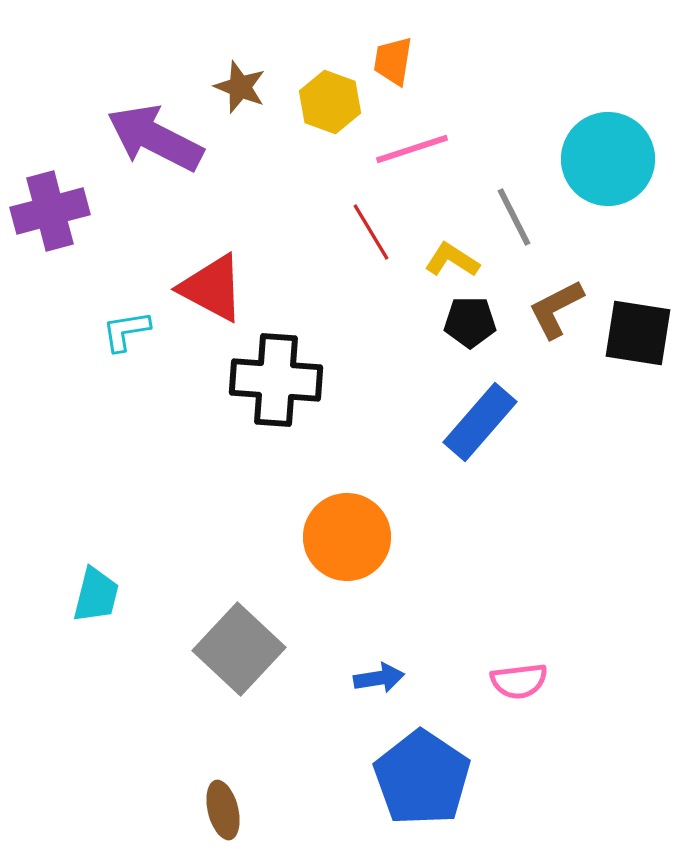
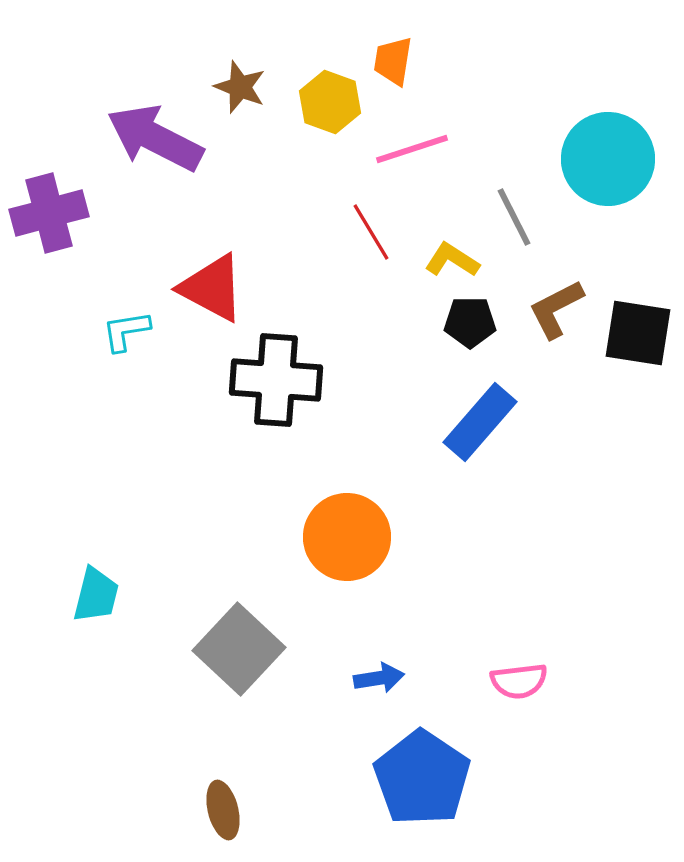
purple cross: moved 1 px left, 2 px down
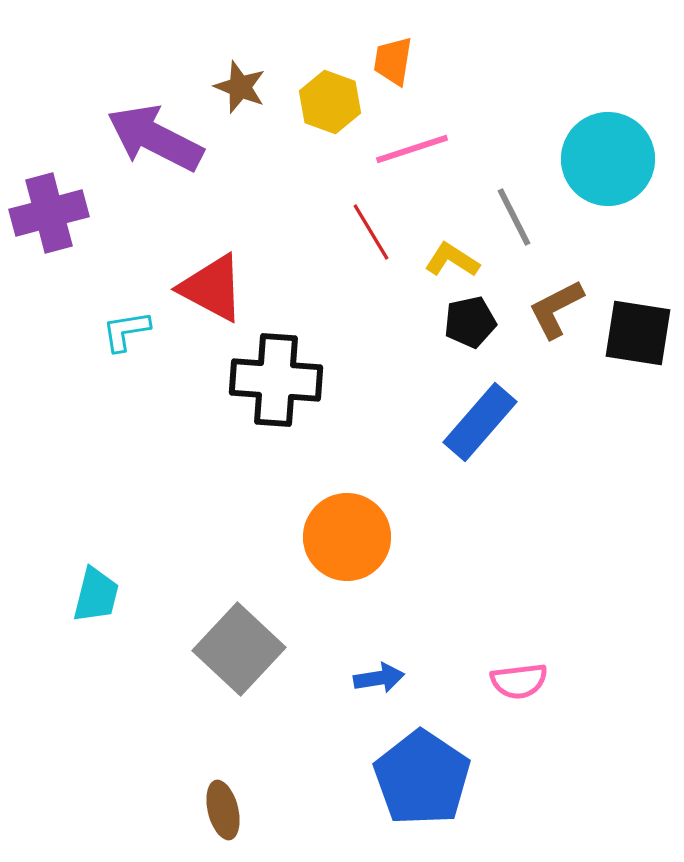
black pentagon: rotated 12 degrees counterclockwise
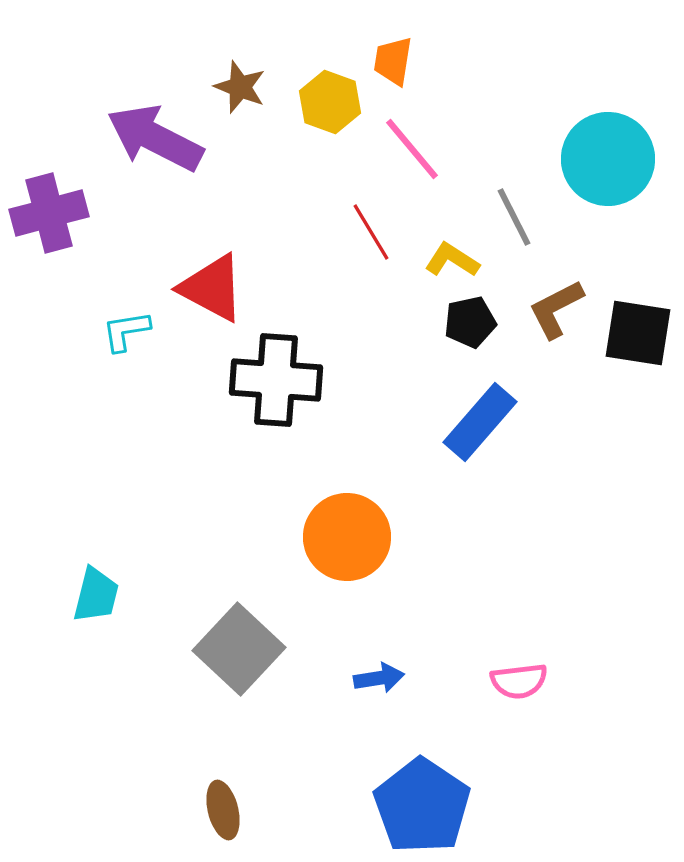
pink line: rotated 68 degrees clockwise
blue pentagon: moved 28 px down
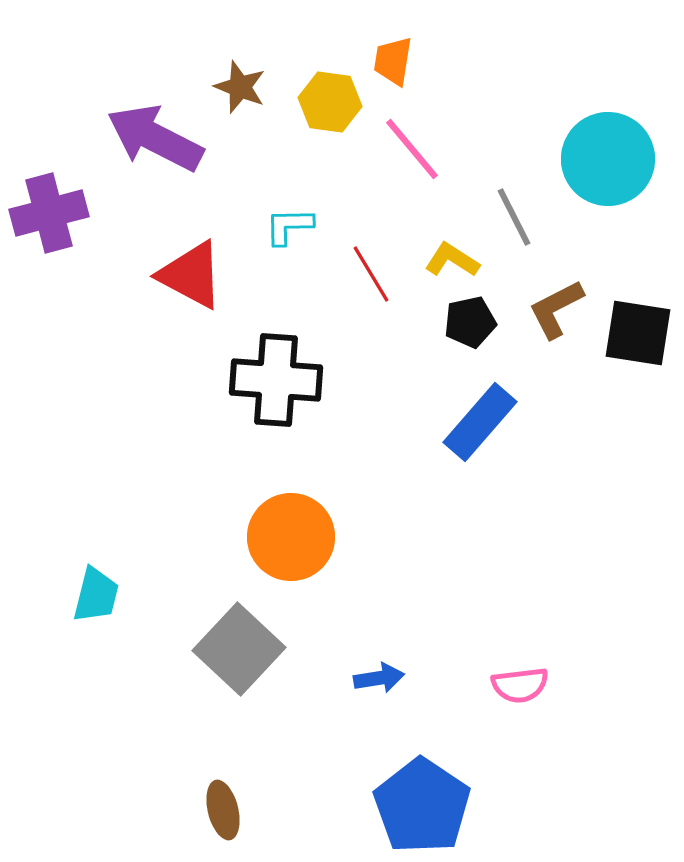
yellow hexagon: rotated 12 degrees counterclockwise
red line: moved 42 px down
red triangle: moved 21 px left, 13 px up
cyan L-shape: moved 163 px right, 105 px up; rotated 8 degrees clockwise
orange circle: moved 56 px left
pink semicircle: moved 1 px right, 4 px down
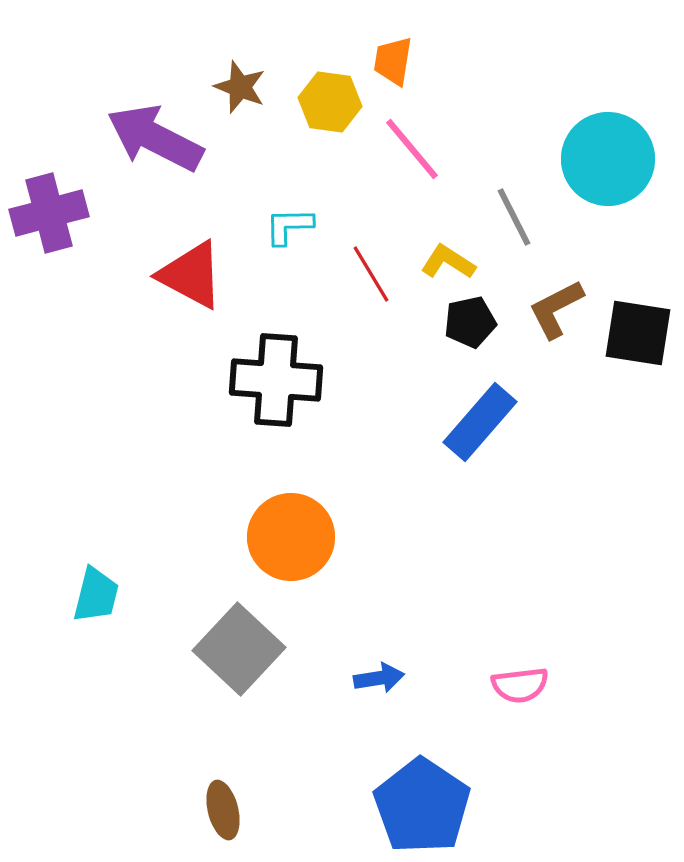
yellow L-shape: moved 4 px left, 2 px down
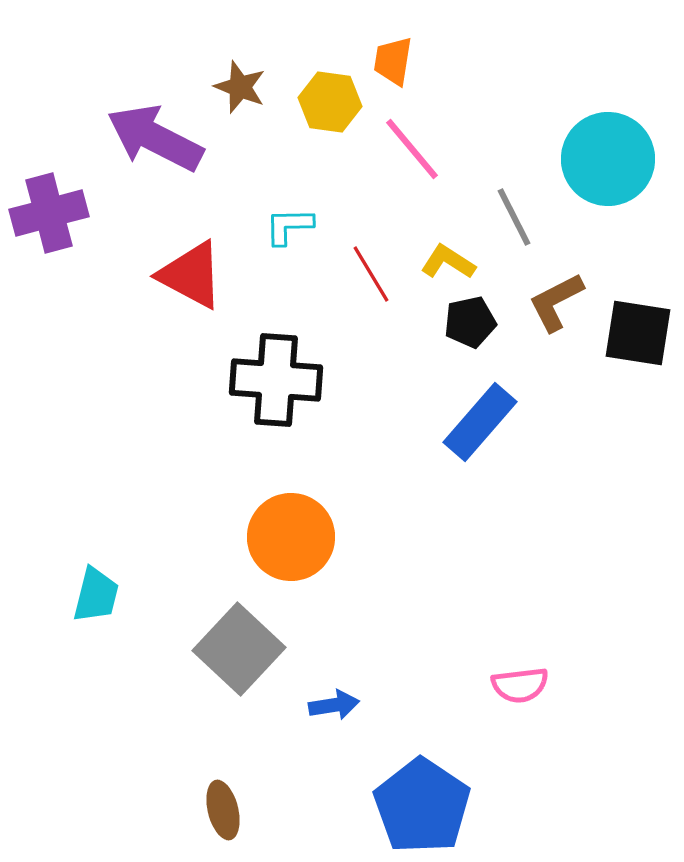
brown L-shape: moved 7 px up
blue arrow: moved 45 px left, 27 px down
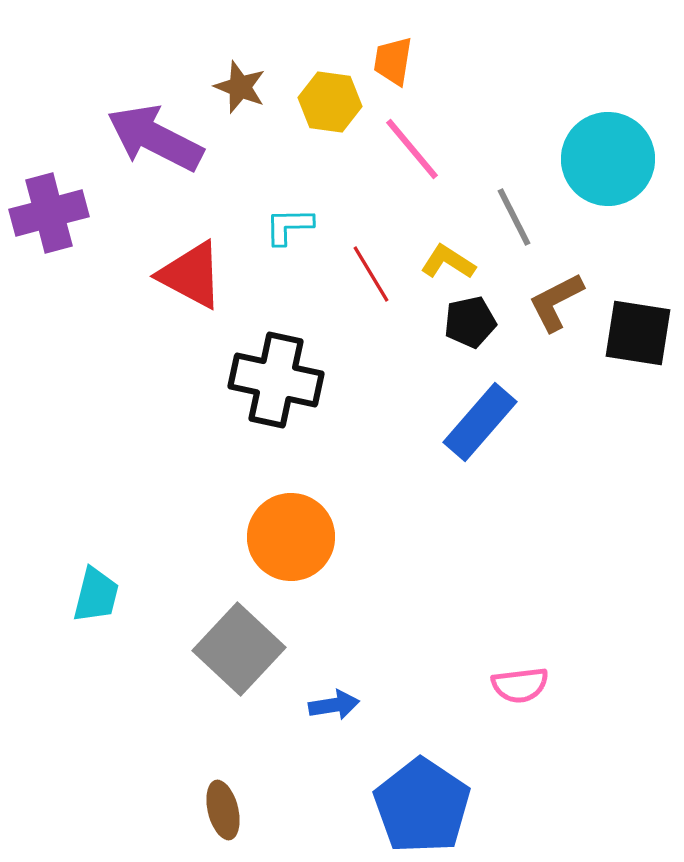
black cross: rotated 8 degrees clockwise
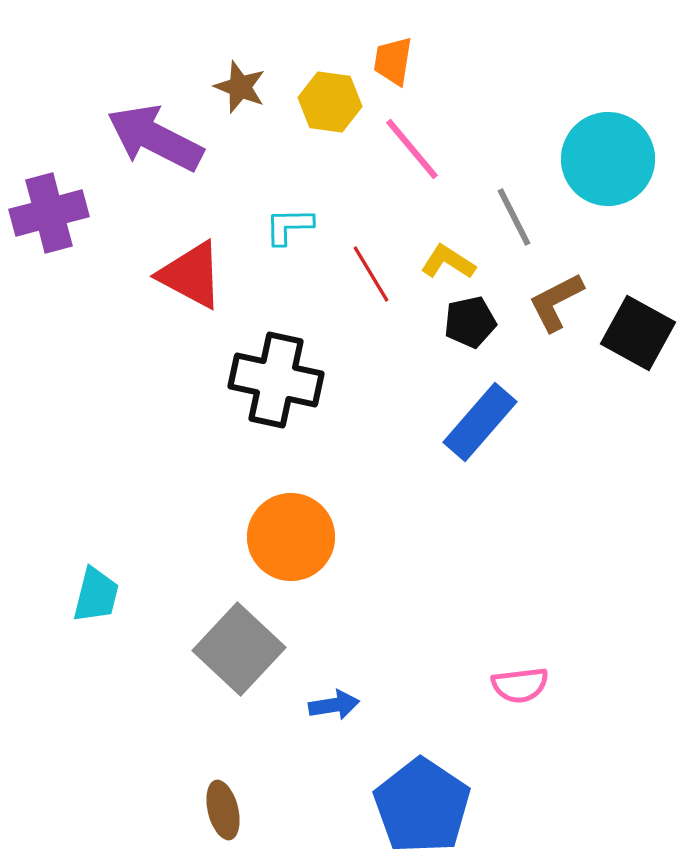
black square: rotated 20 degrees clockwise
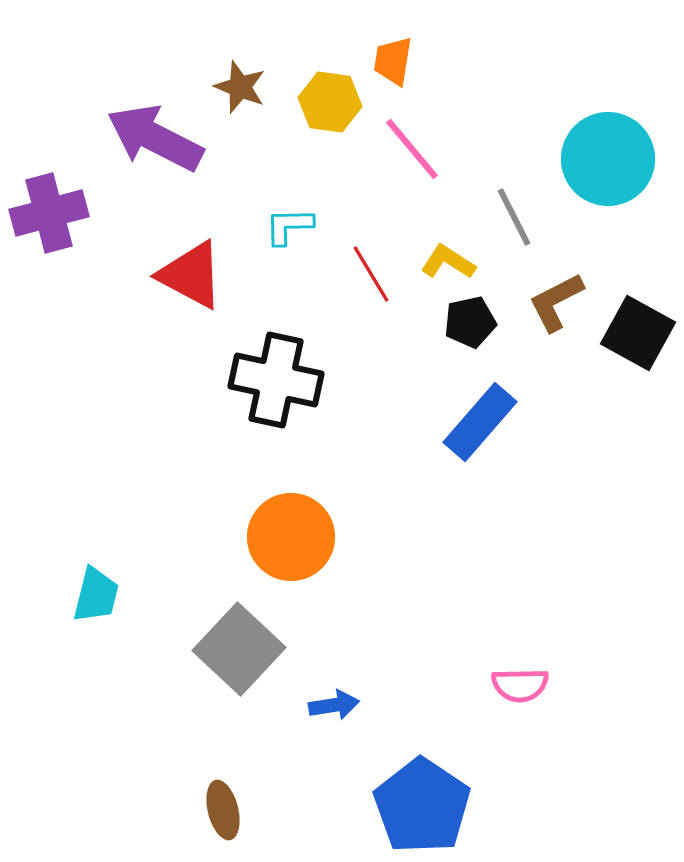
pink semicircle: rotated 6 degrees clockwise
